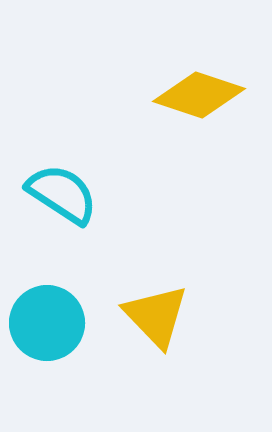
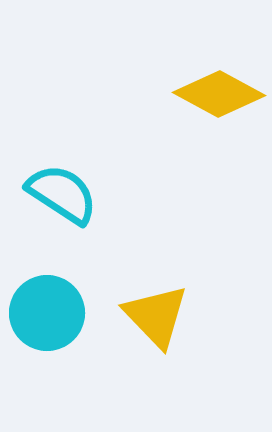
yellow diamond: moved 20 px right, 1 px up; rotated 10 degrees clockwise
cyan circle: moved 10 px up
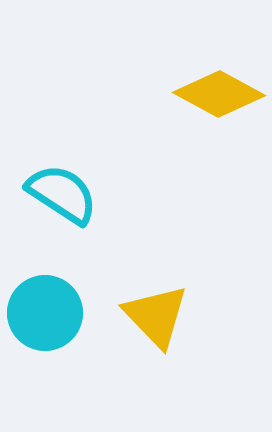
cyan circle: moved 2 px left
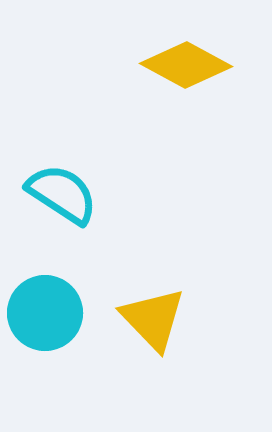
yellow diamond: moved 33 px left, 29 px up
yellow triangle: moved 3 px left, 3 px down
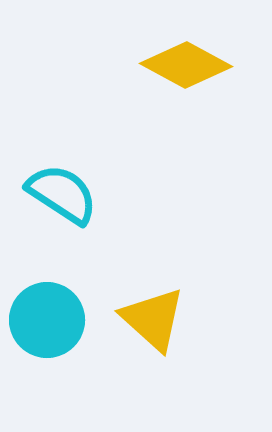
cyan circle: moved 2 px right, 7 px down
yellow triangle: rotated 4 degrees counterclockwise
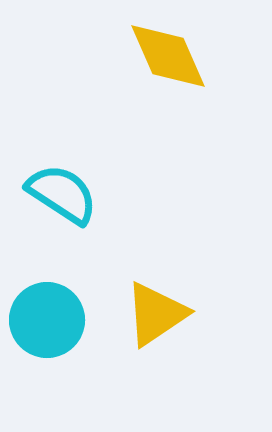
yellow diamond: moved 18 px left, 9 px up; rotated 38 degrees clockwise
yellow triangle: moved 3 px right, 5 px up; rotated 44 degrees clockwise
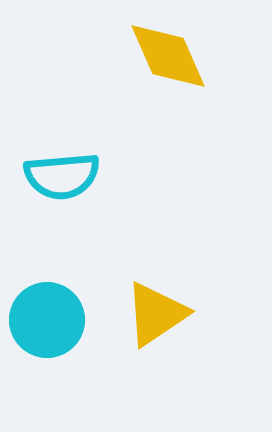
cyan semicircle: moved 18 px up; rotated 142 degrees clockwise
